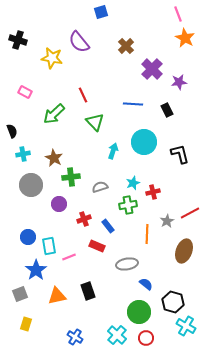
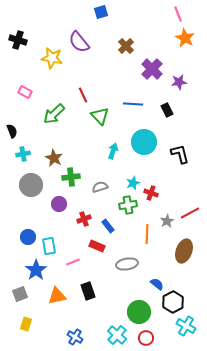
green triangle at (95, 122): moved 5 px right, 6 px up
red cross at (153, 192): moved 2 px left, 1 px down; rotated 32 degrees clockwise
pink line at (69, 257): moved 4 px right, 5 px down
blue semicircle at (146, 284): moved 11 px right
black hexagon at (173, 302): rotated 15 degrees clockwise
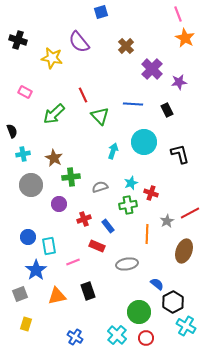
cyan star at (133, 183): moved 2 px left
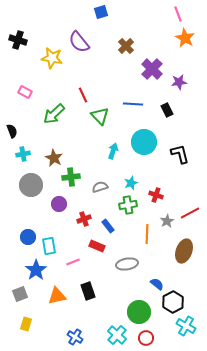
red cross at (151, 193): moved 5 px right, 2 px down
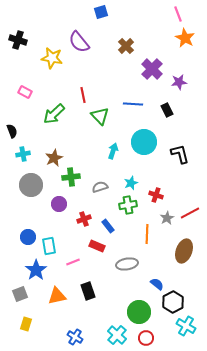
red line at (83, 95): rotated 14 degrees clockwise
brown star at (54, 158): rotated 18 degrees clockwise
gray star at (167, 221): moved 3 px up
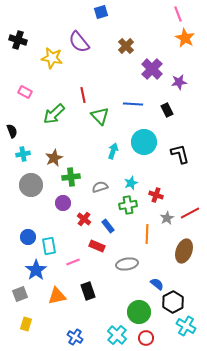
purple circle at (59, 204): moved 4 px right, 1 px up
red cross at (84, 219): rotated 32 degrees counterclockwise
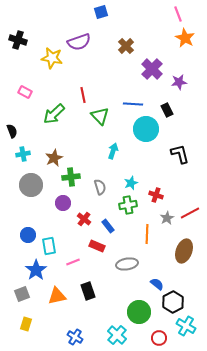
purple semicircle at (79, 42): rotated 70 degrees counterclockwise
cyan circle at (144, 142): moved 2 px right, 13 px up
gray semicircle at (100, 187): rotated 91 degrees clockwise
blue circle at (28, 237): moved 2 px up
gray square at (20, 294): moved 2 px right
red circle at (146, 338): moved 13 px right
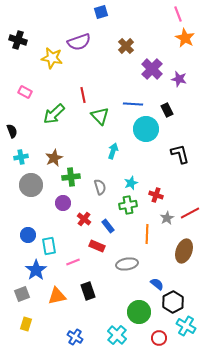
purple star at (179, 82): moved 3 px up; rotated 21 degrees clockwise
cyan cross at (23, 154): moved 2 px left, 3 px down
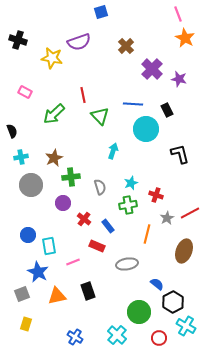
orange line at (147, 234): rotated 12 degrees clockwise
blue star at (36, 270): moved 2 px right, 2 px down; rotated 10 degrees counterclockwise
